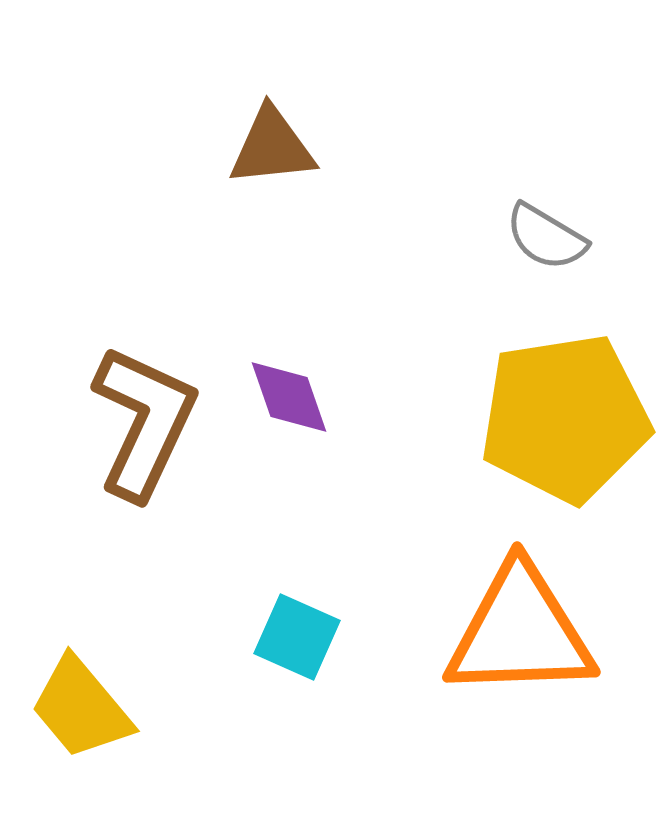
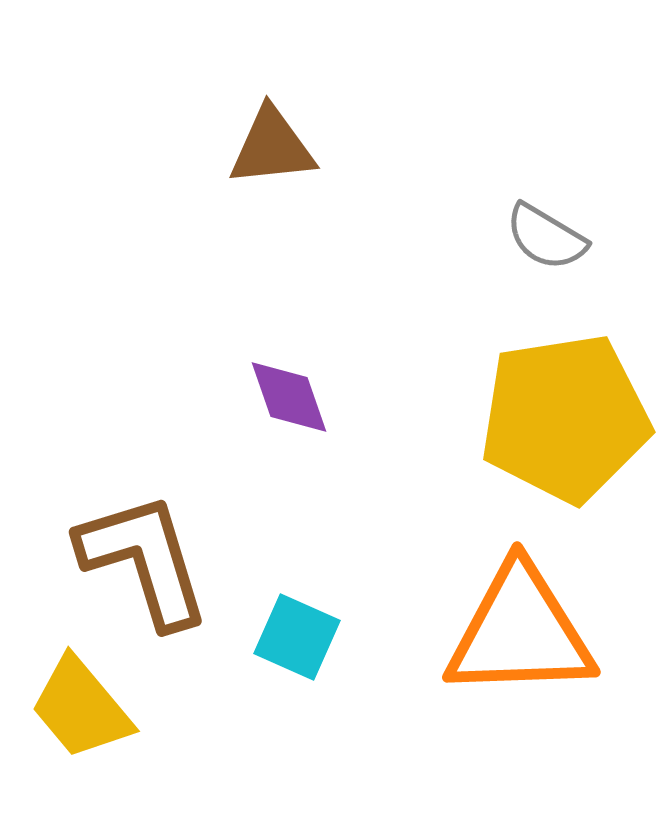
brown L-shape: moved 138 px down; rotated 42 degrees counterclockwise
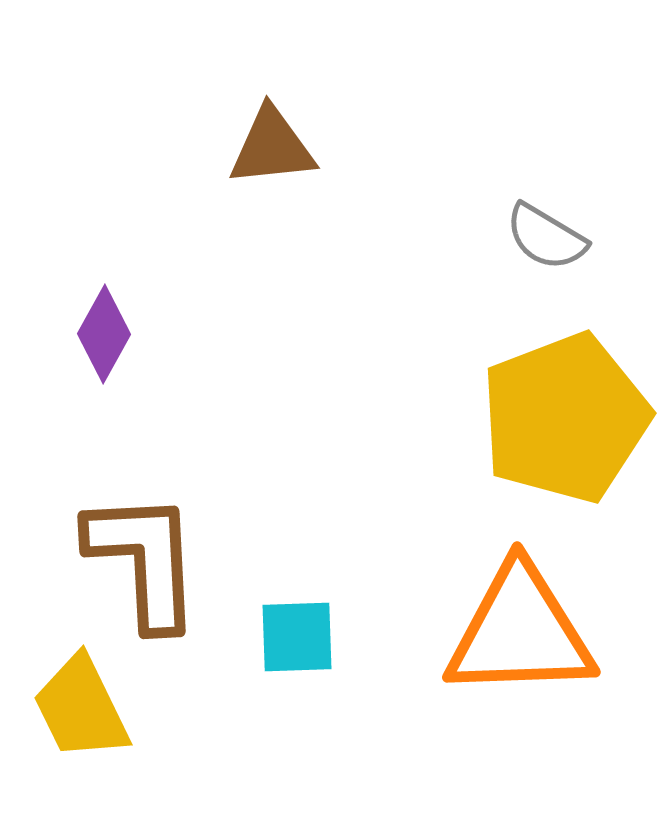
purple diamond: moved 185 px left, 63 px up; rotated 48 degrees clockwise
yellow pentagon: rotated 12 degrees counterclockwise
brown L-shape: rotated 14 degrees clockwise
cyan square: rotated 26 degrees counterclockwise
yellow trapezoid: rotated 14 degrees clockwise
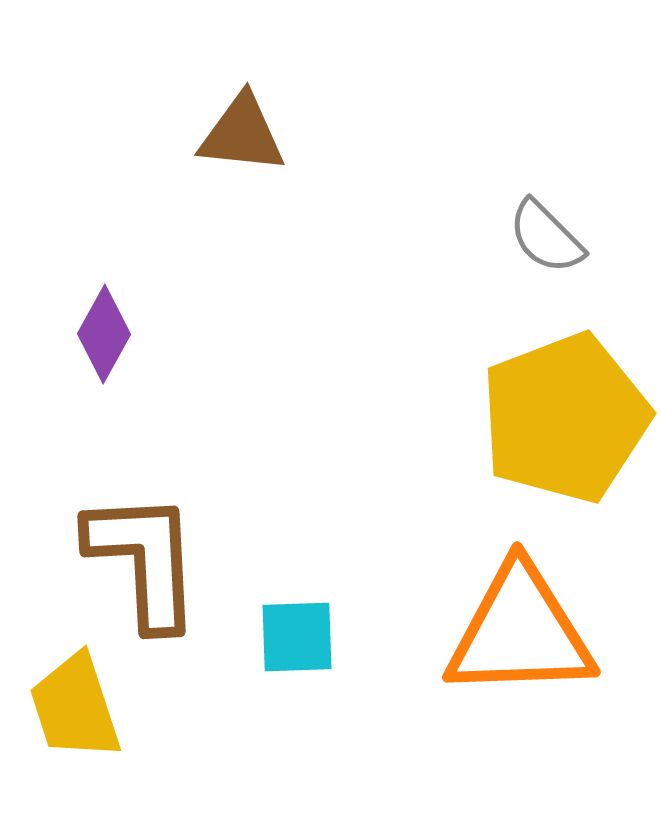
brown triangle: moved 30 px left, 13 px up; rotated 12 degrees clockwise
gray semicircle: rotated 14 degrees clockwise
yellow trapezoid: moved 6 px left, 1 px up; rotated 8 degrees clockwise
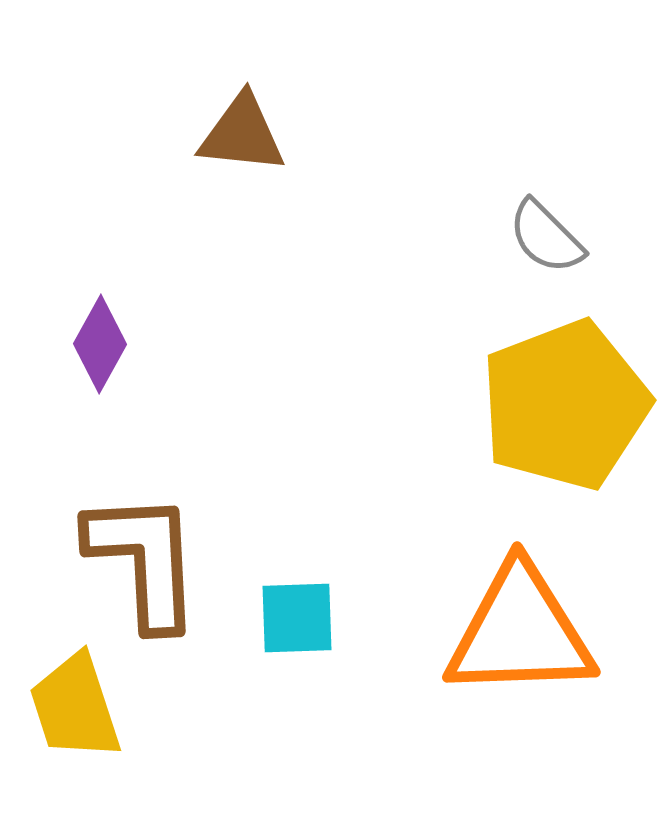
purple diamond: moved 4 px left, 10 px down
yellow pentagon: moved 13 px up
cyan square: moved 19 px up
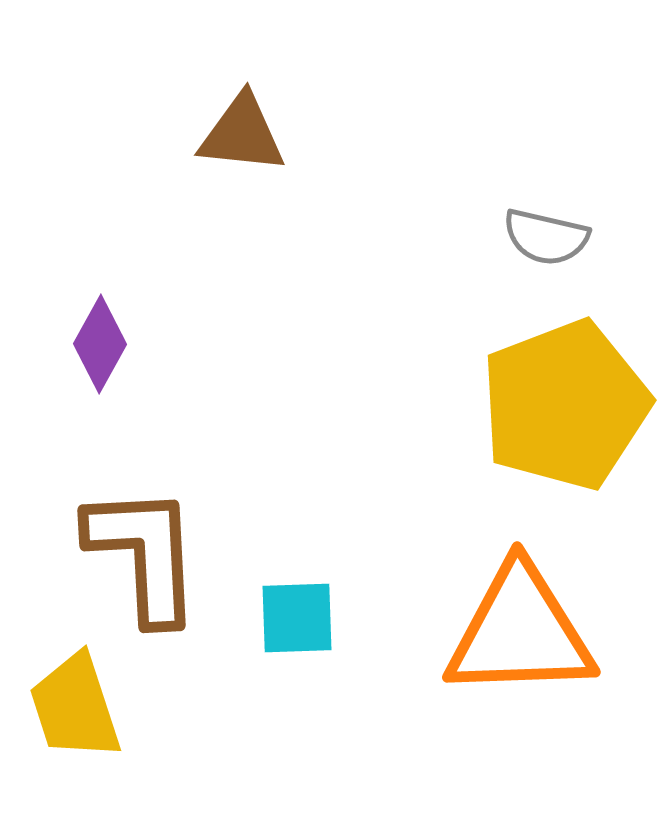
gray semicircle: rotated 32 degrees counterclockwise
brown L-shape: moved 6 px up
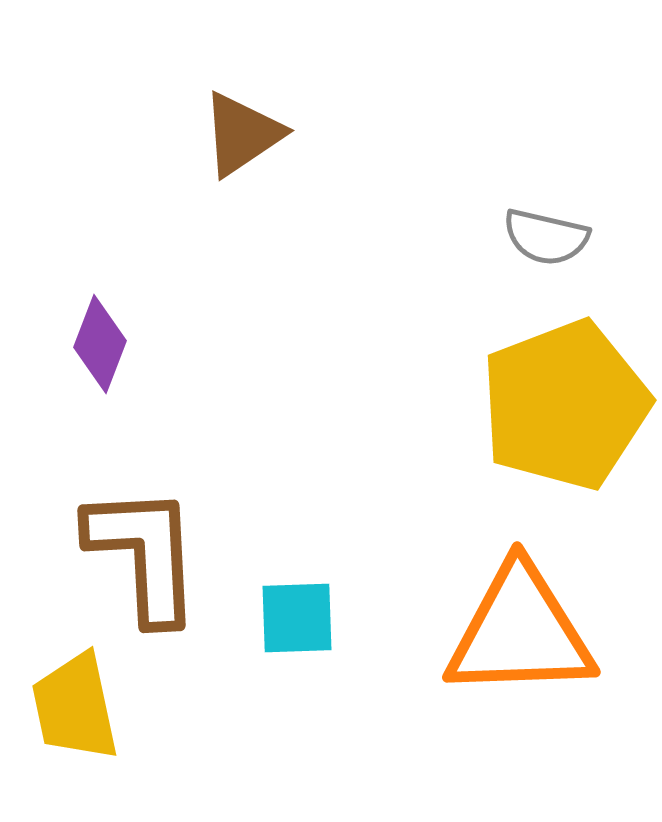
brown triangle: rotated 40 degrees counterclockwise
purple diamond: rotated 8 degrees counterclockwise
yellow trapezoid: rotated 6 degrees clockwise
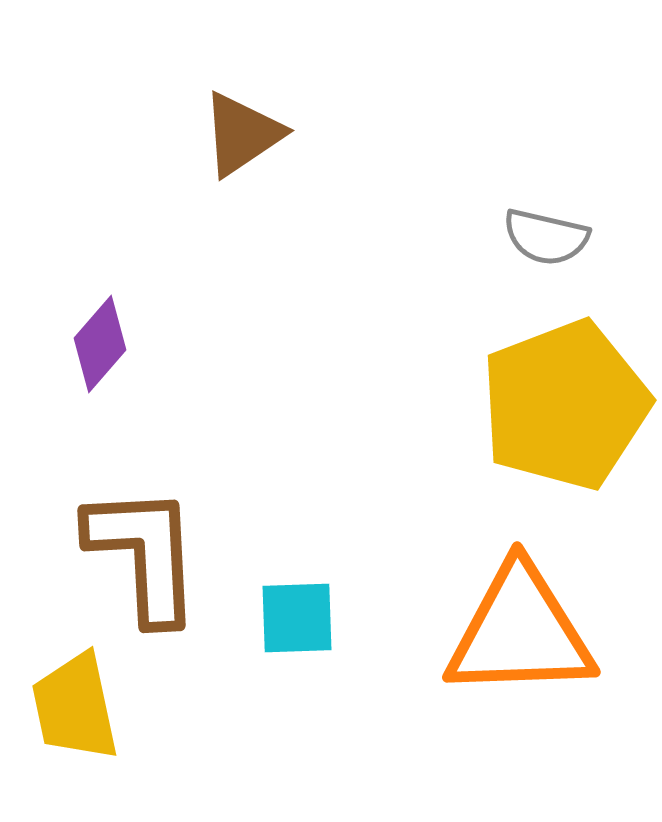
purple diamond: rotated 20 degrees clockwise
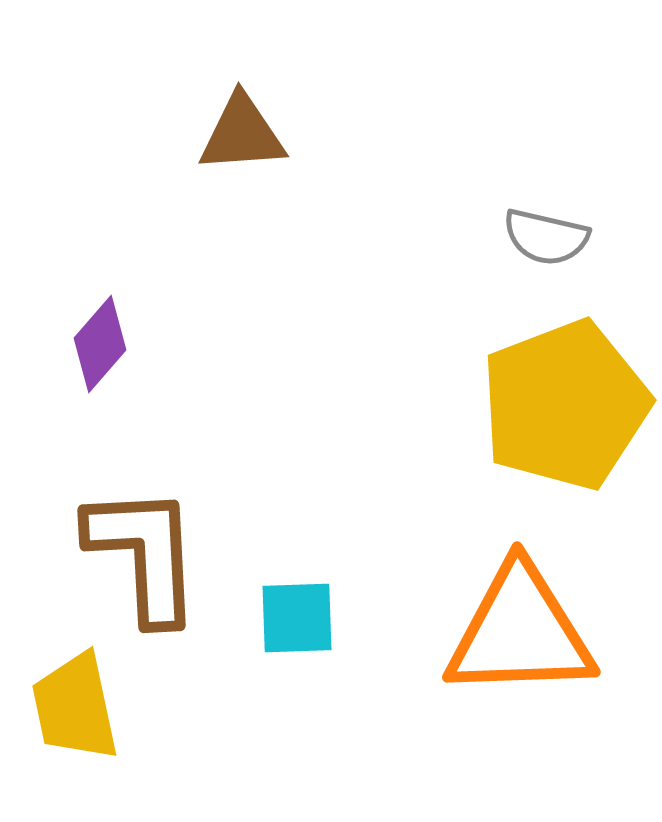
brown triangle: rotated 30 degrees clockwise
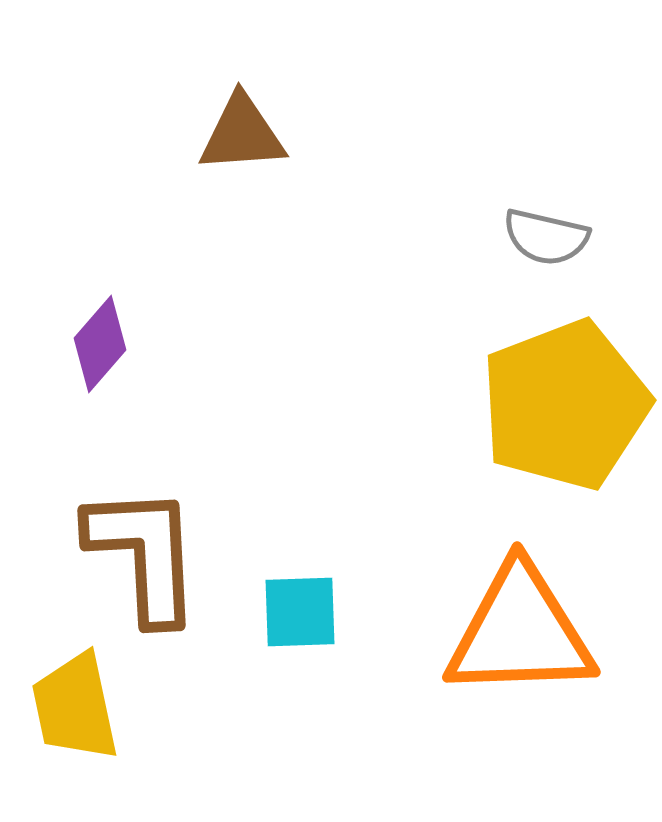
cyan square: moved 3 px right, 6 px up
